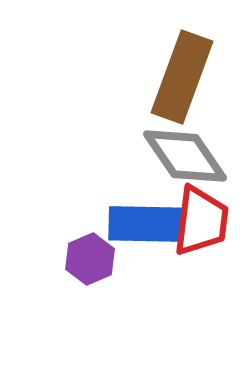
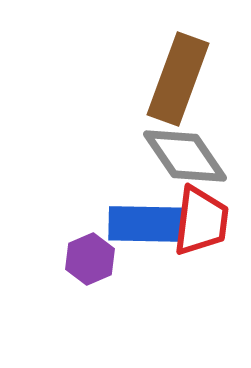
brown rectangle: moved 4 px left, 2 px down
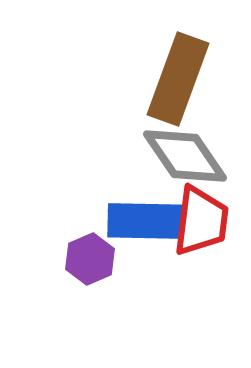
blue rectangle: moved 1 px left, 3 px up
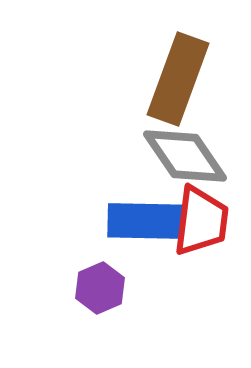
purple hexagon: moved 10 px right, 29 px down
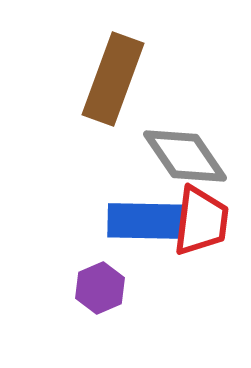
brown rectangle: moved 65 px left
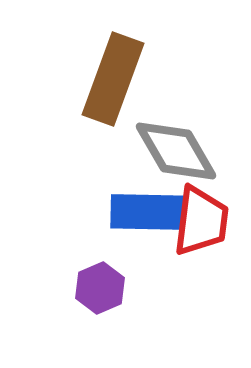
gray diamond: moved 9 px left, 5 px up; rotated 4 degrees clockwise
blue rectangle: moved 3 px right, 9 px up
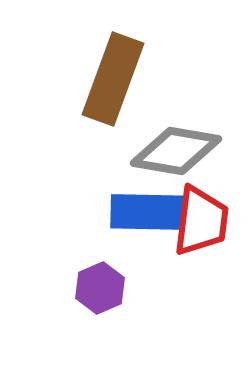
gray diamond: rotated 50 degrees counterclockwise
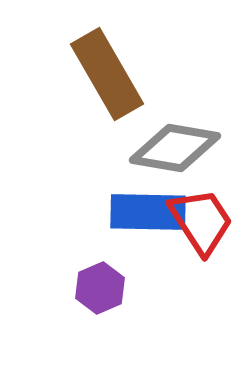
brown rectangle: moved 6 px left, 5 px up; rotated 50 degrees counterclockwise
gray diamond: moved 1 px left, 3 px up
red trapezoid: rotated 40 degrees counterclockwise
